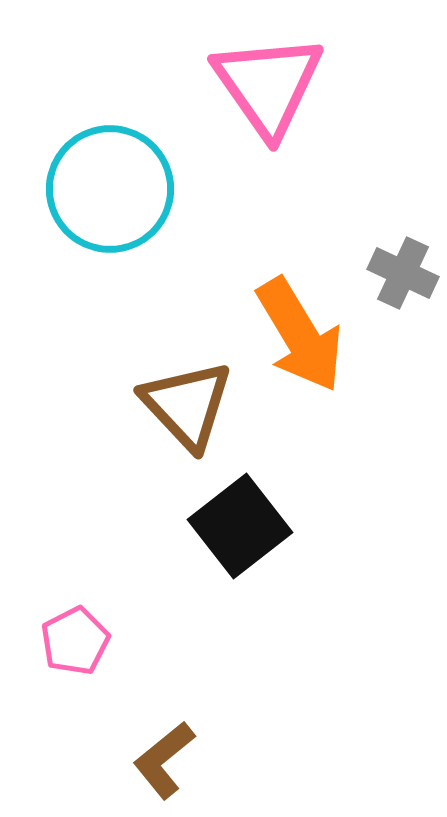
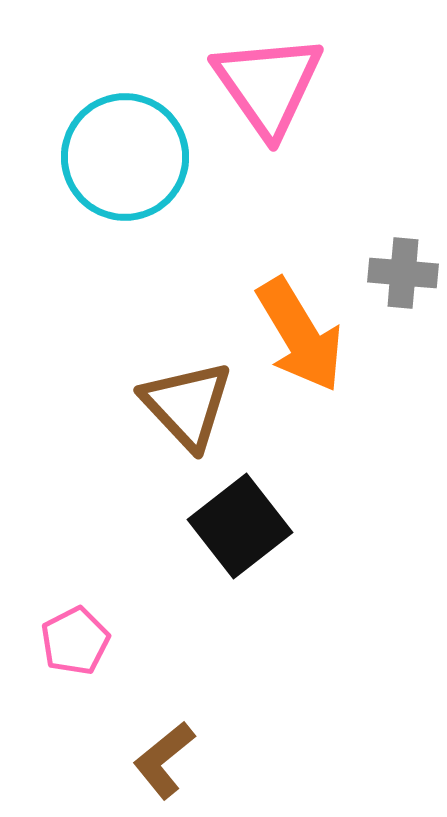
cyan circle: moved 15 px right, 32 px up
gray cross: rotated 20 degrees counterclockwise
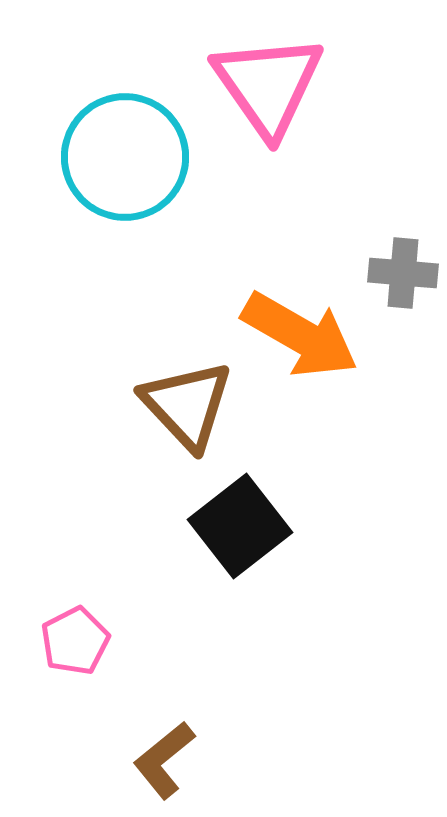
orange arrow: rotated 29 degrees counterclockwise
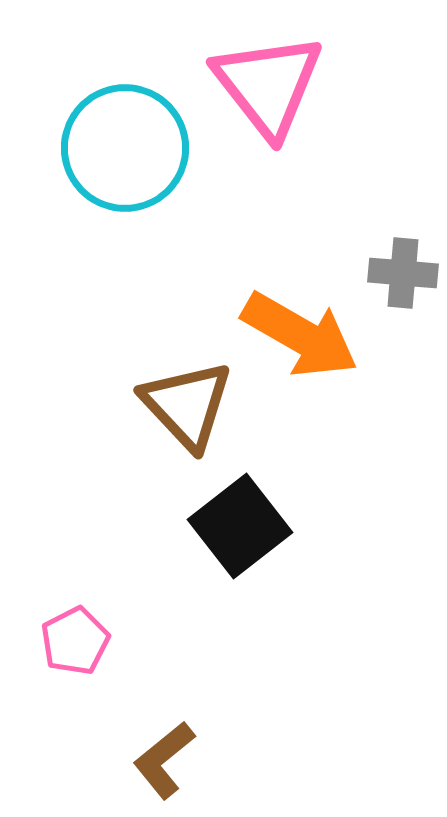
pink triangle: rotated 3 degrees counterclockwise
cyan circle: moved 9 px up
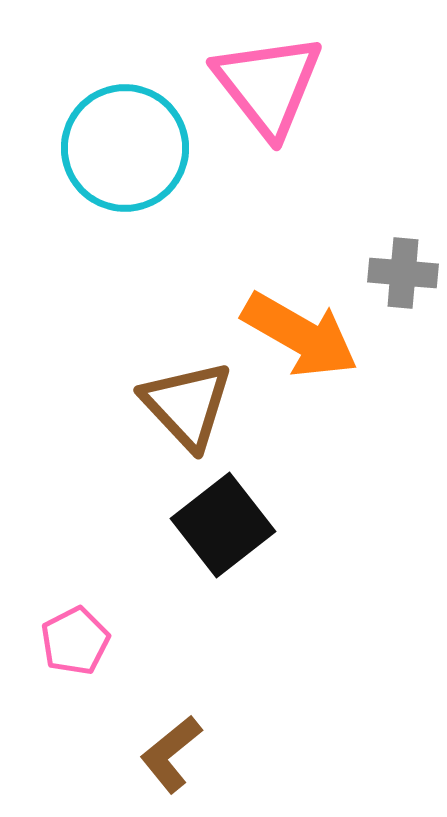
black square: moved 17 px left, 1 px up
brown L-shape: moved 7 px right, 6 px up
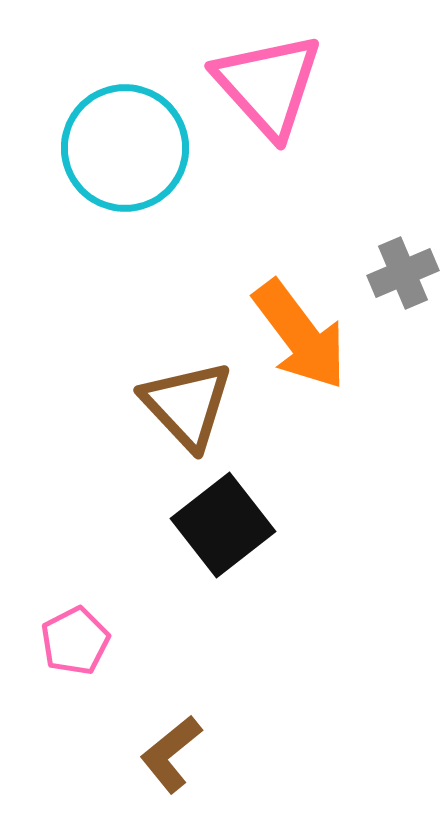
pink triangle: rotated 4 degrees counterclockwise
gray cross: rotated 28 degrees counterclockwise
orange arrow: rotated 23 degrees clockwise
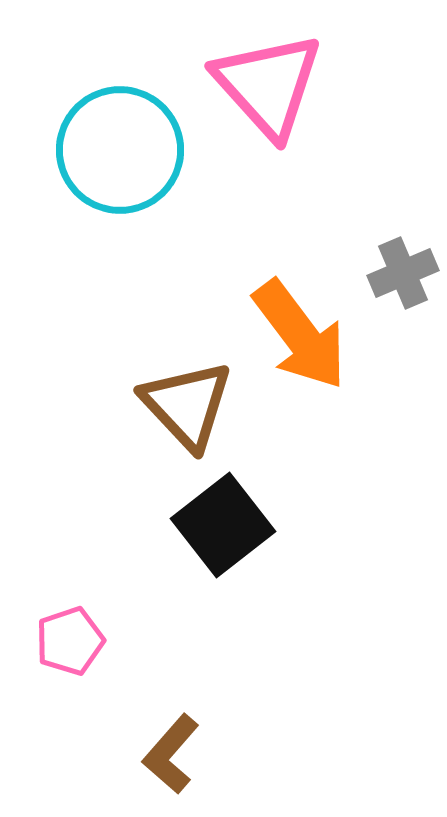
cyan circle: moved 5 px left, 2 px down
pink pentagon: moved 5 px left; rotated 8 degrees clockwise
brown L-shape: rotated 10 degrees counterclockwise
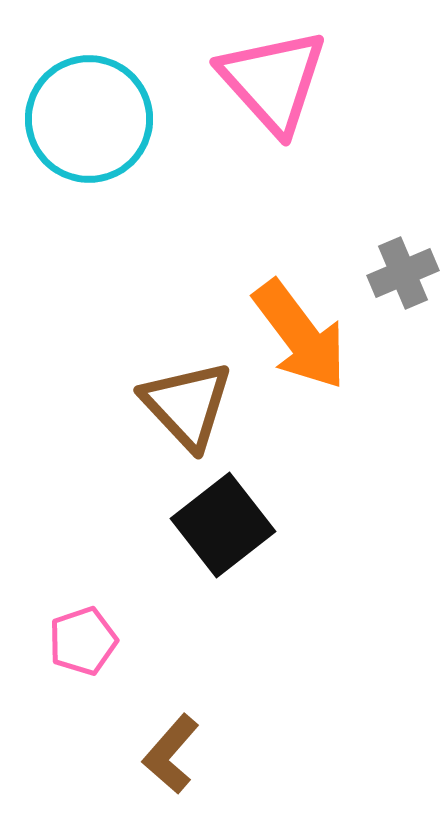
pink triangle: moved 5 px right, 4 px up
cyan circle: moved 31 px left, 31 px up
pink pentagon: moved 13 px right
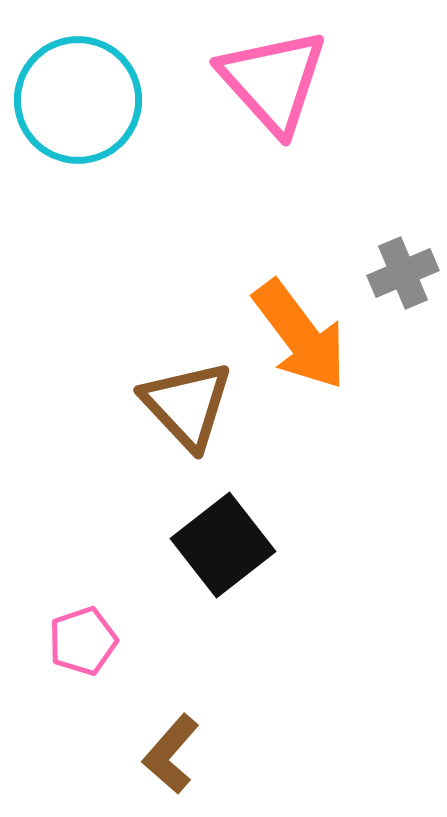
cyan circle: moved 11 px left, 19 px up
black square: moved 20 px down
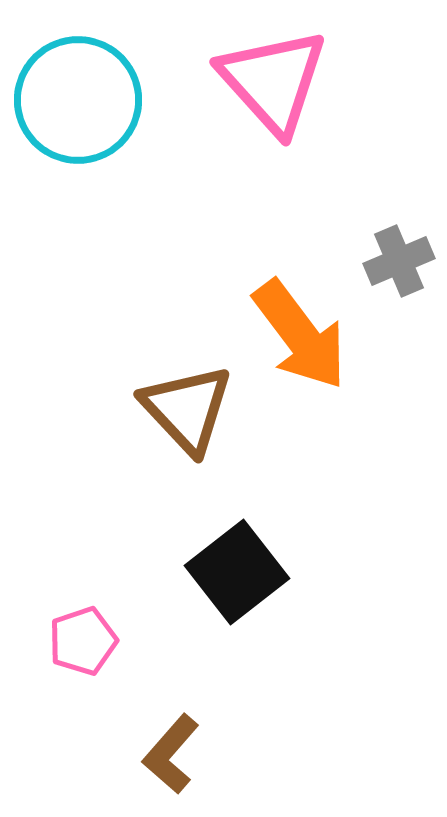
gray cross: moved 4 px left, 12 px up
brown triangle: moved 4 px down
black square: moved 14 px right, 27 px down
